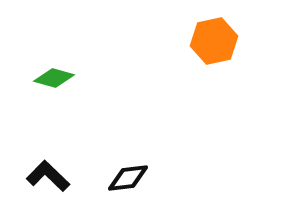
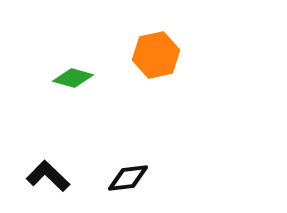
orange hexagon: moved 58 px left, 14 px down
green diamond: moved 19 px right
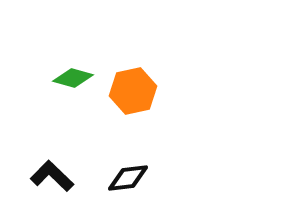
orange hexagon: moved 23 px left, 36 px down
black L-shape: moved 4 px right
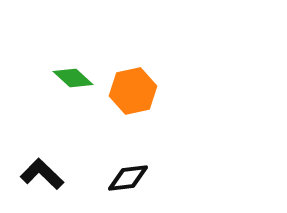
green diamond: rotated 27 degrees clockwise
black L-shape: moved 10 px left, 2 px up
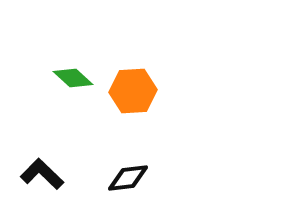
orange hexagon: rotated 9 degrees clockwise
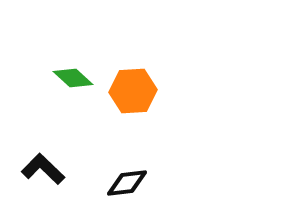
black L-shape: moved 1 px right, 5 px up
black diamond: moved 1 px left, 5 px down
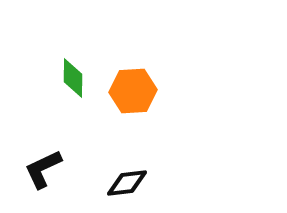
green diamond: rotated 48 degrees clockwise
black L-shape: rotated 69 degrees counterclockwise
